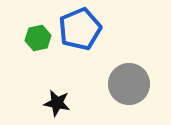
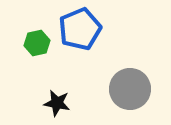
green hexagon: moved 1 px left, 5 px down
gray circle: moved 1 px right, 5 px down
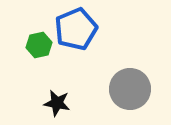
blue pentagon: moved 4 px left
green hexagon: moved 2 px right, 2 px down
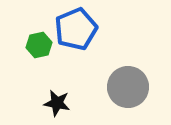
gray circle: moved 2 px left, 2 px up
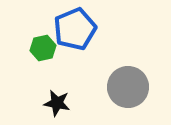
blue pentagon: moved 1 px left
green hexagon: moved 4 px right, 3 px down
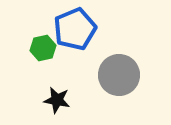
gray circle: moved 9 px left, 12 px up
black star: moved 3 px up
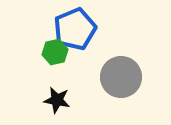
green hexagon: moved 12 px right, 4 px down
gray circle: moved 2 px right, 2 px down
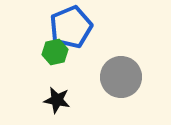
blue pentagon: moved 4 px left, 2 px up
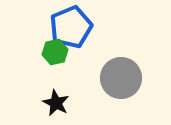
gray circle: moved 1 px down
black star: moved 1 px left, 3 px down; rotated 16 degrees clockwise
